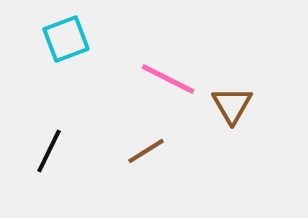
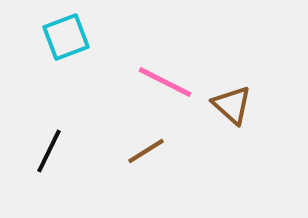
cyan square: moved 2 px up
pink line: moved 3 px left, 3 px down
brown triangle: rotated 18 degrees counterclockwise
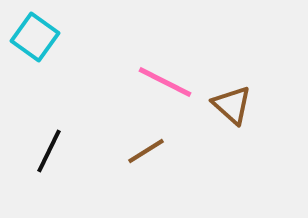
cyan square: moved 31 px left; rotated 33 degrees counterclockwise
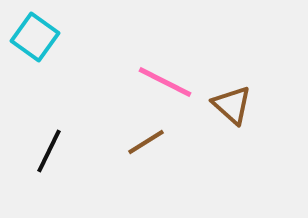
brown line: moved 9 px up
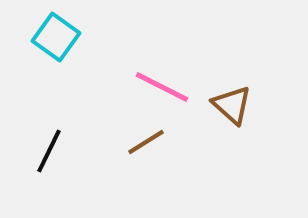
cyan square: moved 21 px right
pink line: moved 3 px left, 5 px down
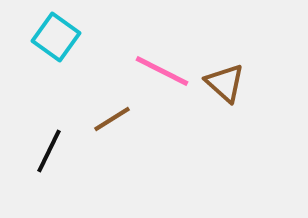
pink line: moved 16 px up
brown triangle: moved 7 px left, 22 px up
brown line: moved 34 px left, 23 px up
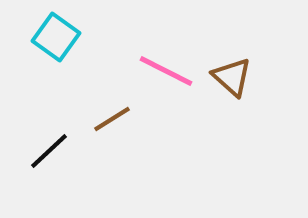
pink line: moved 4 px right
brown triangle: moved 7 px right, 6 px up
black line: rotated 21 degrees clockwise
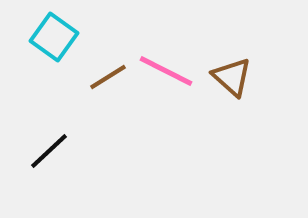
cyan square: moved 2 px left
brown line: moved 4 px left, 42 px up
